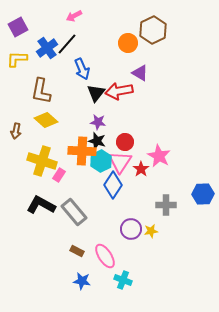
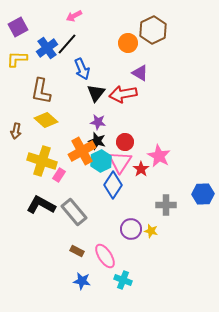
red arrow: moved 4 px right, 3 px down
orange cross: rotated 32 degrees counterclockwise
yellow star: rotated 24 degrees clockwise
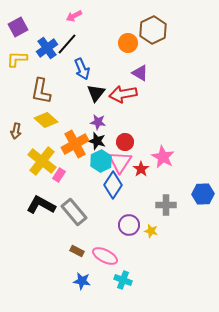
orange cross: moved 7 px left, 7 px up
pink star: moved 4 px right, 1 px down
yellow cross: rotated 20 degrees clockwise
purple circle: moved 2 px left, 4 px up
pink ellipse: rotated 30 degrees counterclockwise
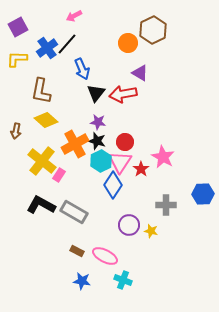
gray rectangle: rotated 20 degrees counterclockwise
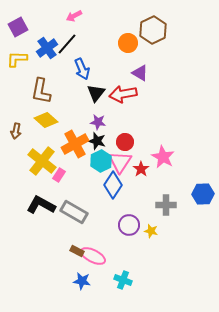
pink ellipse: moved 12 px left
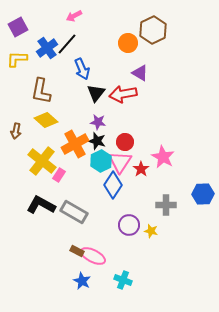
blue star: rotated 18 degrees clockwise
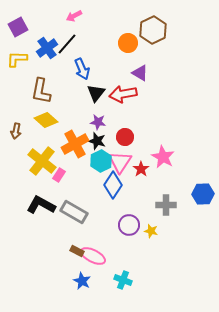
red circle: moved 5 px up
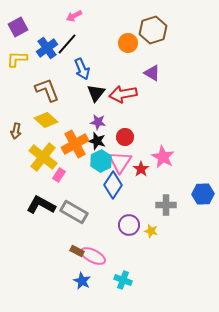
brown hexagon: rotated 8 degrees clockwise
purple triangle: moved 12 px right
brown L-shape: moved 6 px right, 1 px up; rotated 148 degrees clockwise
yellow cross: moved 1 px right, 4 px up
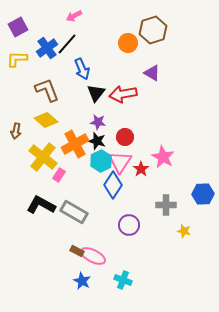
yellow star: moved 33 px right
